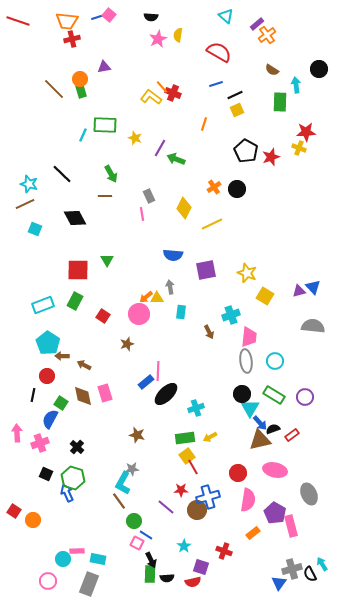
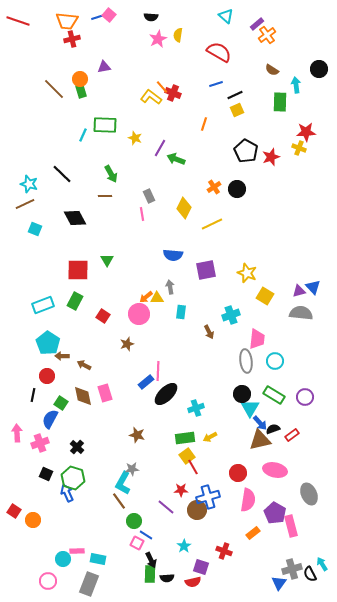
gray semicircle at (313, 326): moved 12 px left, 13 px up
pink trapezoid at (249, 337): moved 8 px right, 2 px down
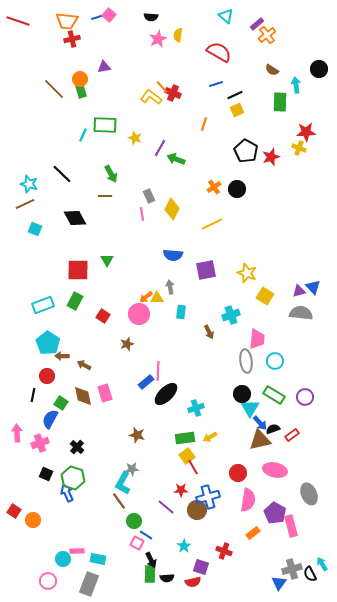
yellow diamond at (184, 208): moved 12 px left, 1 px down
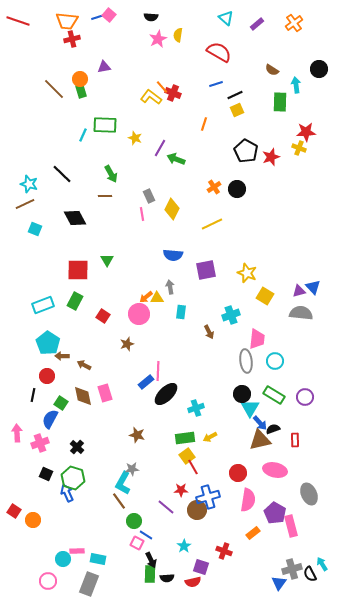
cyan triangle at (226, 16): moved 2 px down
orange cross at (267, 35): moved 27 px right, 12 px up
red rectangle at (292, 435): moved 3 px right, 5 px down; rotated 56 degrees counterclockwise
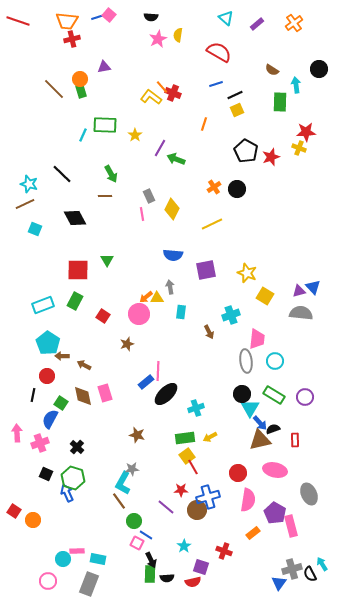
yellow star at (135, 138): moved 3 px up; rotated 16 degrees clockwise
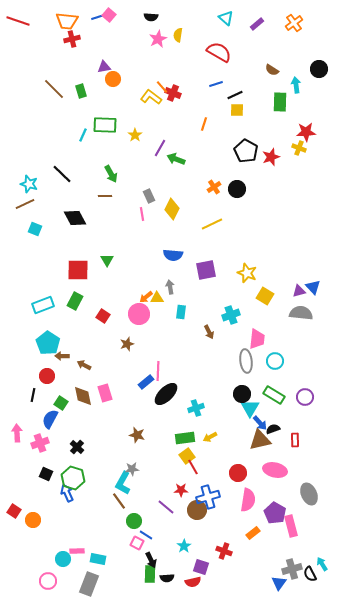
orange circle at (80, 79): moved 33 px right
yellow square at (237, 110): rotated 24 degrees clockwise
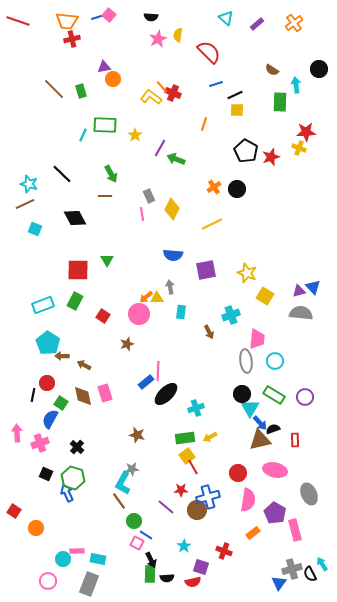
red semicircle at (219, 52): moved 10 px left; rotated 15 degrees clockwise
red circle at (47, 376): moved 7 px down
orange circle at (33, 520): moved 3 px right, 8 px down
pink rectangle at (291, 526): moved 4 px right, 4 px down
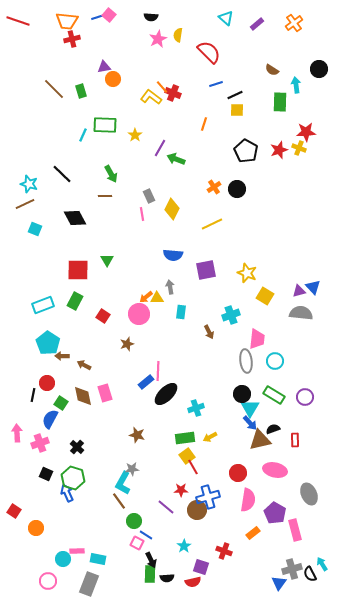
red star at (271, 157): moved 8 px right, 7 px up
blue arrow at (260, 423): moved 10 px left
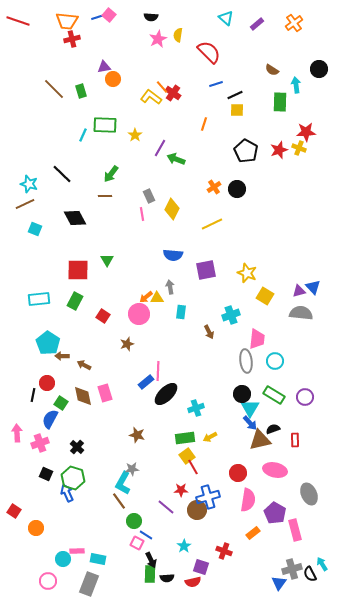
red cross at (173, 93): rotated 14 degrees clockwise
green arrow at (111, 174): rotated 66 degrees clockwise
cyan rectangle at (43, 305): moved 4 px left, 6 px up; rotated 15 degrees clockwise
